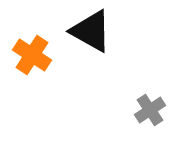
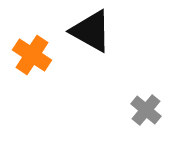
gray cross: moved 4 px left; rotated 16 degrees counterclockwise
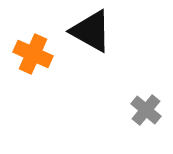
orange cross: moved 1 px right, 1 px up; rotated 9 degrees counterclockwise
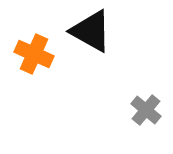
orange cross: moved 1 px right
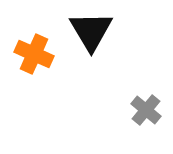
black triangle: rotated 30 degrees clockwise
